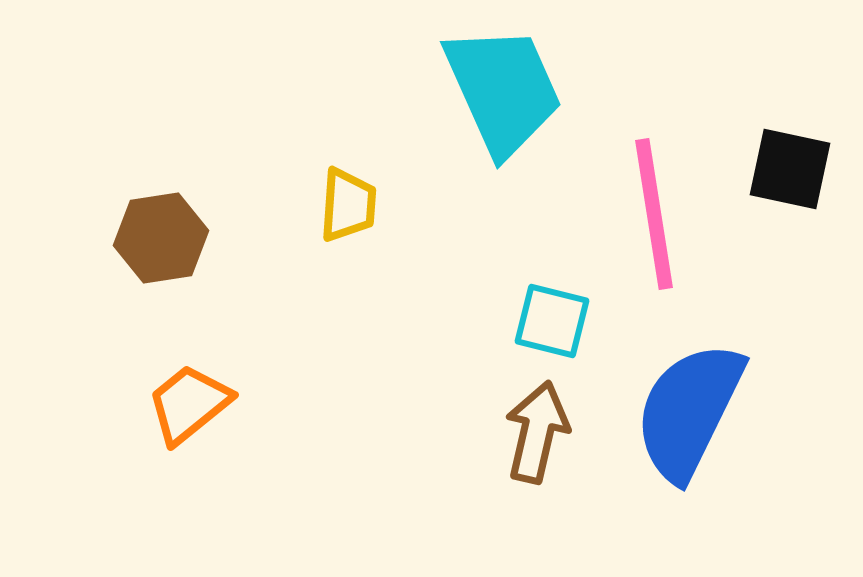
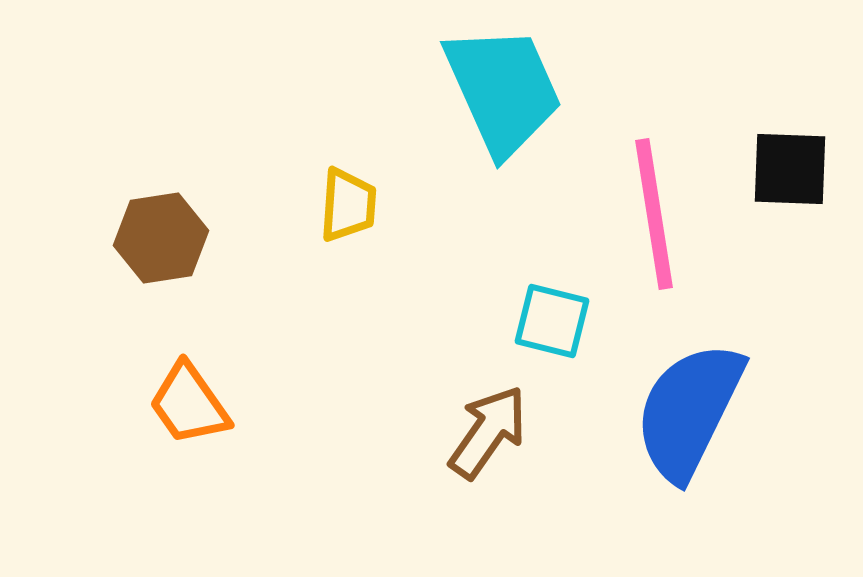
black square: rotated 10 degrees counterclockwise
orange trapezoid: rotated 86 degrees counterclockwise
brown arrow: moved 49 px left; rotated 22 degrees clockwise
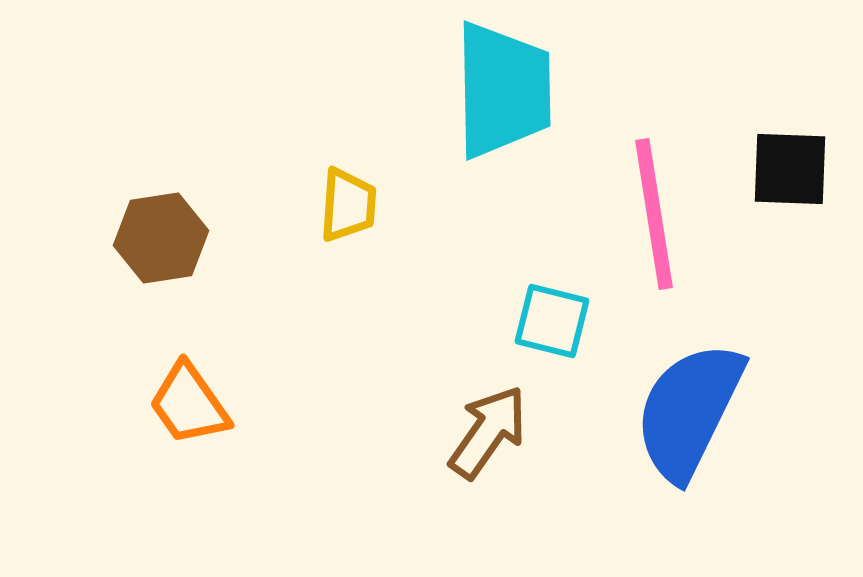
cyan trapezoid: rotated 23 degrees clockwise
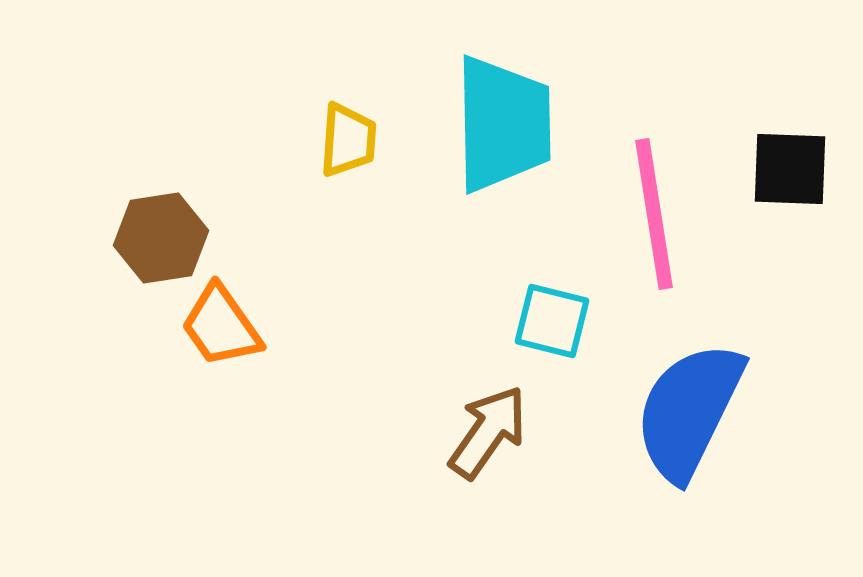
cyan trapezoid: moved 34 px down
yellow trapezoid: moved 65 px up
orange trapezoid: moved 32 px right, 78 px up
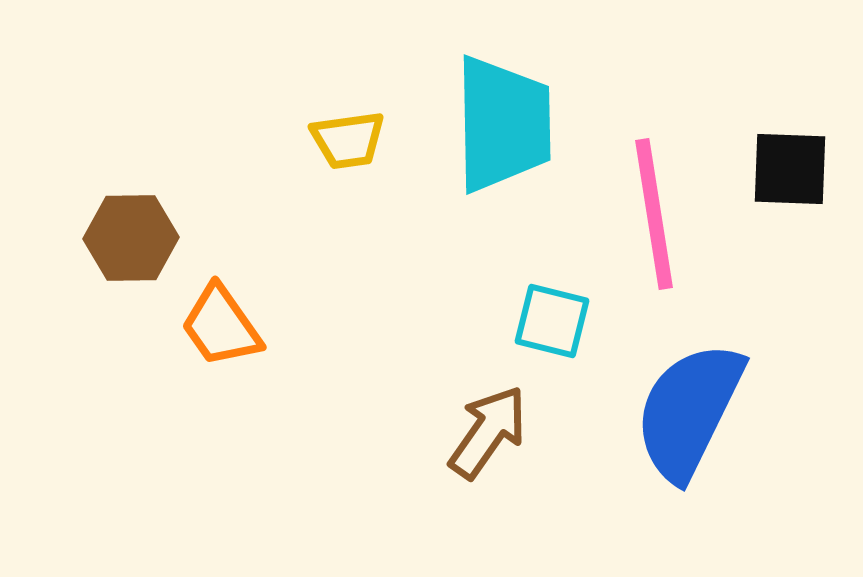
yellow trapezoid: rotated 78 degrees clockwise
brown hexagon: moved 30 px left; rotated 8 degrees clockwise
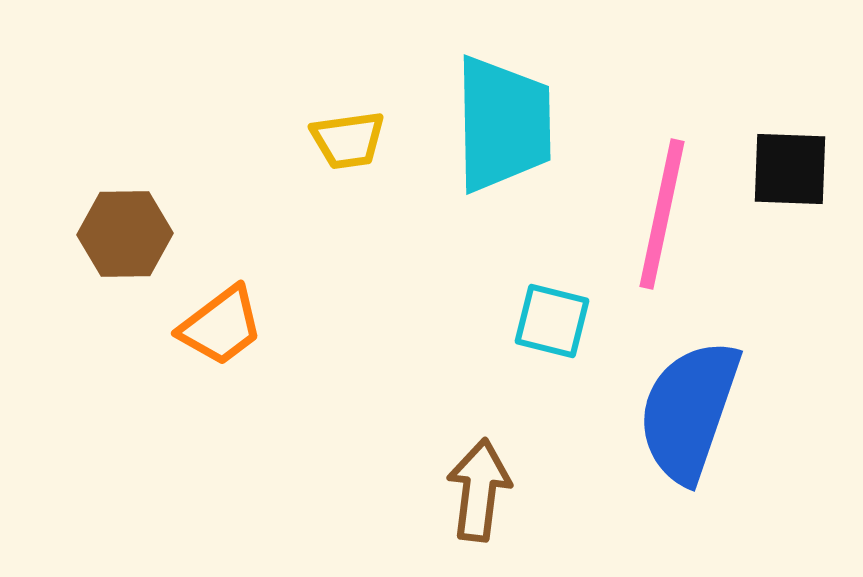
pink line: moved 8 px right; rotated 21 degrees clockwise
brown hexagon: moved 6 px left, 4 px up
orange trapezoid: rotated 92 degrees counterclockwise
blue semicircle: rotated 7 degrees counterclockwise
brown arrow: moved 9 px left, 58 px down; rotated 28 degrees counterclockwise
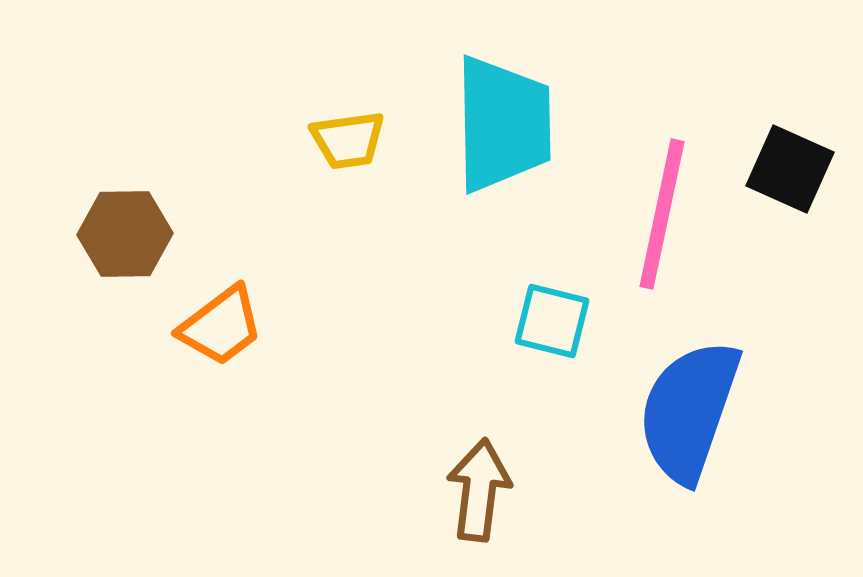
black square: rotated 22 degrees clockwise
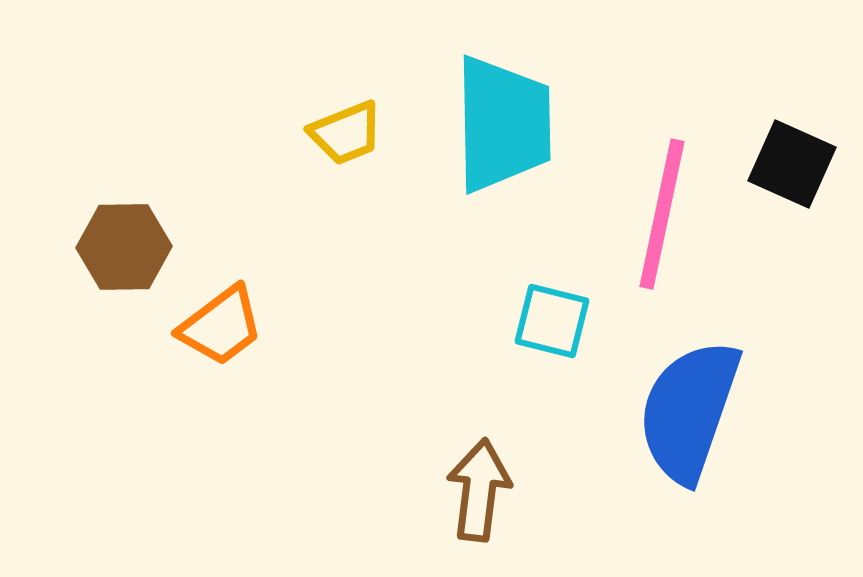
yellow trapezoid: moved 2 px left, 7 px up; rotated 14 degrees counterclockwise
black square: moved 2 px right, 5 px up
brown hexagon: moved 1 px left, 13 px down
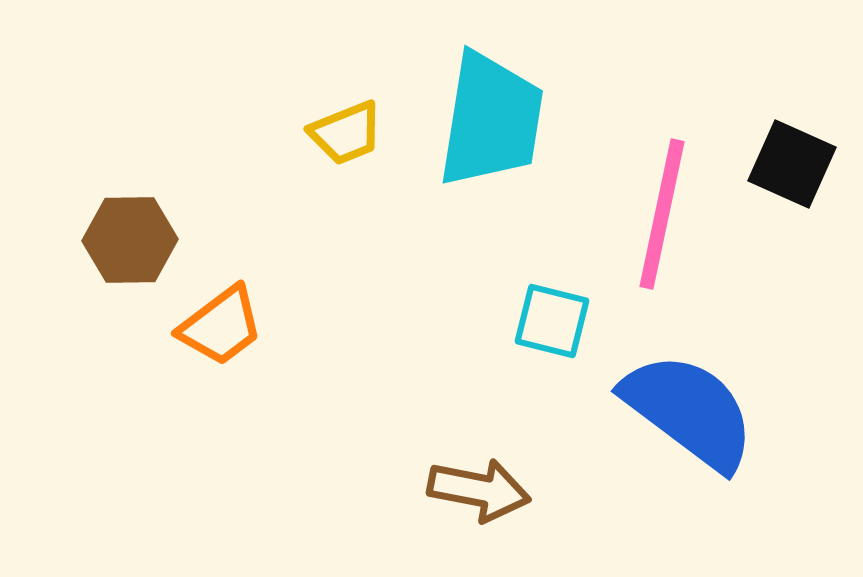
cyan trapezoid: moved 12 px left, 4 px up; rotated 10 degrees clockwise
brown hexagon: moved 6 px right, 7 px up
blue semicircle: rotated 108 degrees clockwise
brown arrow: rotated 94 degrees clockwise
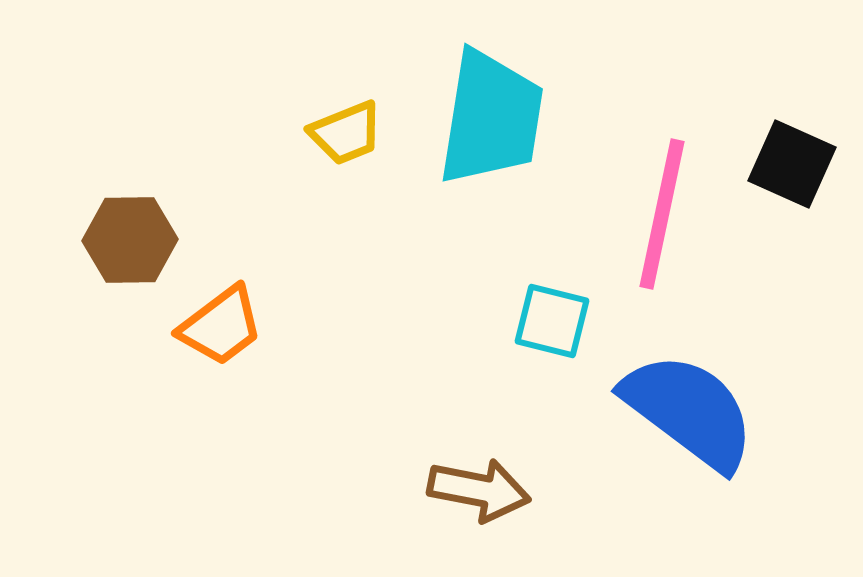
cyan trapezoid: moved 2 px up
